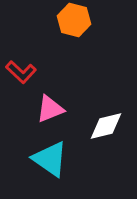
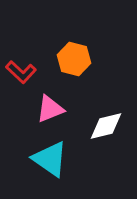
orange hexagon: moved 39 px down
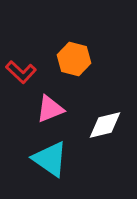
white diamond: moved 1 px left, 1 px up
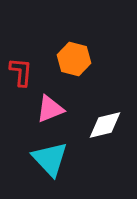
red L-shape: rotated 128 degrees counterclockwise
cyan triangle: rotated 12 degrees clockwise
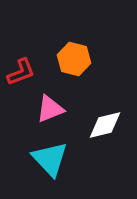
red L-shape: rotated 64 degrees clockwise
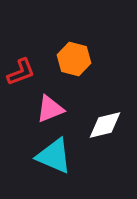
cyan triangle: moved 4 px right, 3 px up; rotated 24 degrees counterclockwise
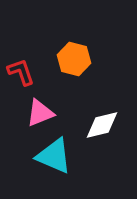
red L-shape: rotated 88 degrees counterclockwise
pink triangle: moved 10 px left, 4 px down
white diamond: moved 3 px left
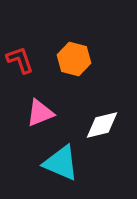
red L-shape: moved 1 px left, 12 px up
cyan triangle: moved 7 px right, 7 px down
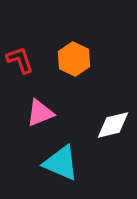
orange hexagon: rotated 12 degrees clockwise
white diamond: moved 11 px right
